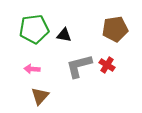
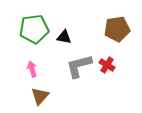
brown pentagon: moved 2 px right
black triangle: moved 2 px down
pink arrow: rotated 70 degrees clockwise
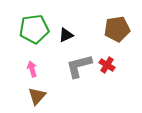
black triangle: moved 2 px right, 2 px up; rotated 35 degrees counterclockwise
brown triangle: moved 3 px left
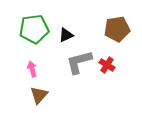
gray L-shape: moved 4 px up
brown triangle: moved 2 px right, 1 px up
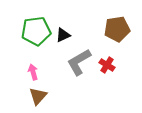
green pentagon: moved 2 px right, 2 px down
black triangle: moved 3 px left
gray L-shape: rotated 16 degrees counterclockwise
pink arrow: moved 1 px right, 3 px down
brown triangle: moved 1 px left, 1 px down
